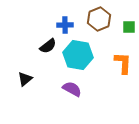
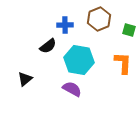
green square: moved 3 px down; rotated 16 degrees clockwise
cyan hexagon: moved 1 px right, 5 px down
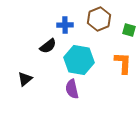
purple semicircle: rotated 132 degrees counterclockwise
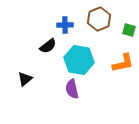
orange L-shape: rotated 75 degrees clockwise
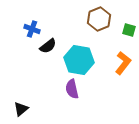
blue cross: moved 33 px left, 4 px down; rotated 21 degrees clockwise
orange L-shape: rotated 40 degrees counterclockwise
black triangle: moved 4 px left, 30 px down
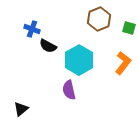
green square: moved 2 px up
black semicircle: rotated 66 degrees clockwise
cyan hexagon: rotated 20 degrees clockwise
purple semicircle: moved 3 px left, 1 px down
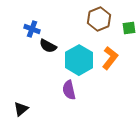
green square: rotated 24 degrees counterclockwise
orange L-shape: moved 13 px left, 5 px up
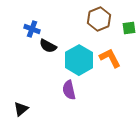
orange L-shape: rotated 65 degrees counterclockwise
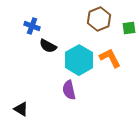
blue cross: moved 3 px up
black triangle: rotated 49 degrees counterclockwise
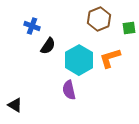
black semicircle: rotated 84 degrees counterclockwise
orange L-shape: rotated 80 degrees counterclockwise
black triangle: moved 6 px left, 4 px up
